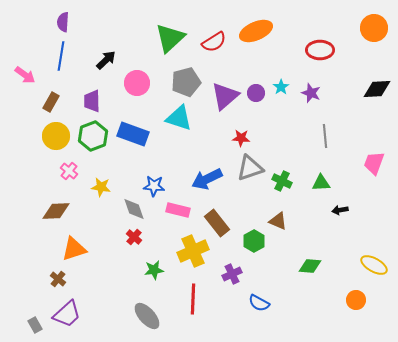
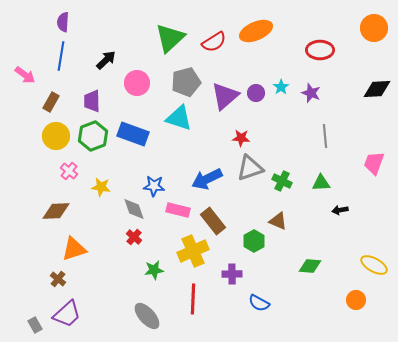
brown rectangle at (217, 223): moved 4 px left, 2 px up
purple cross at (232, 274): rotated 24 degrees clockwise
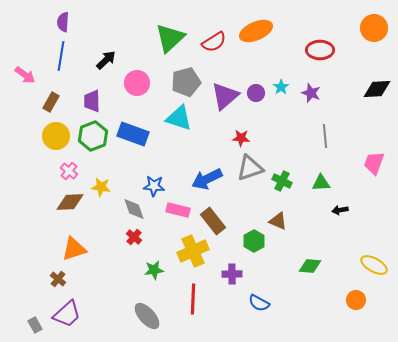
brown diamond at (56, 211): moved 14 px right, 9 px up
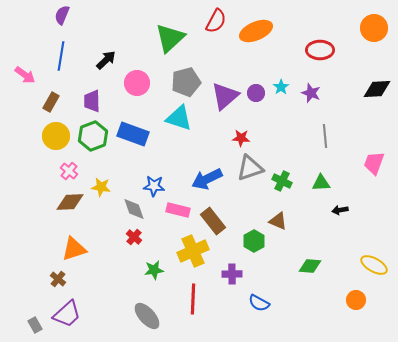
purple semicircle at (63, 22): moved 1 px left, 7 px up; rotated 18 degrees clockwise
red semicircle at (214, 42): moved 2 px right, 21 px up; rotated 30 degrees counterclockwise
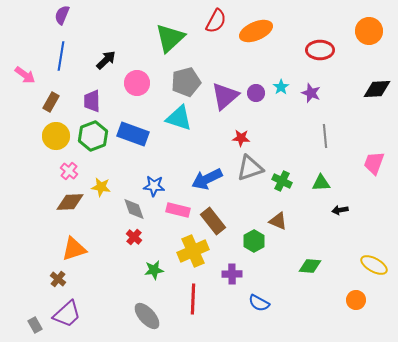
orange circle at (374, 28): moved 5 px left, 3 px down
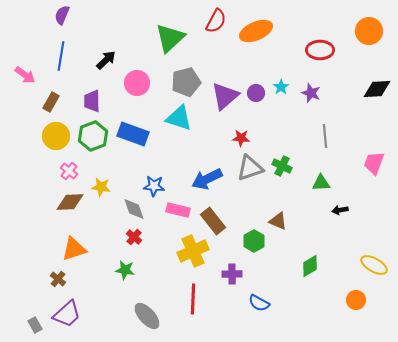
green cross at (282, 181): moved 15 px up
green diamond at (310, 266): rotated 35 degrees counterclockwise
green star at (154, 270): moved 29 px left; rotated 18 degrees clockwise
